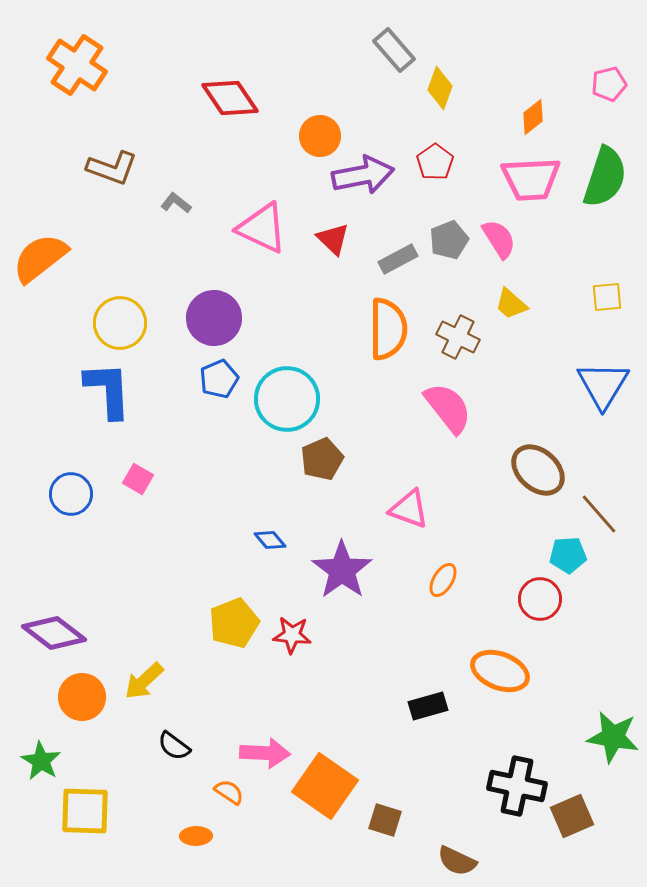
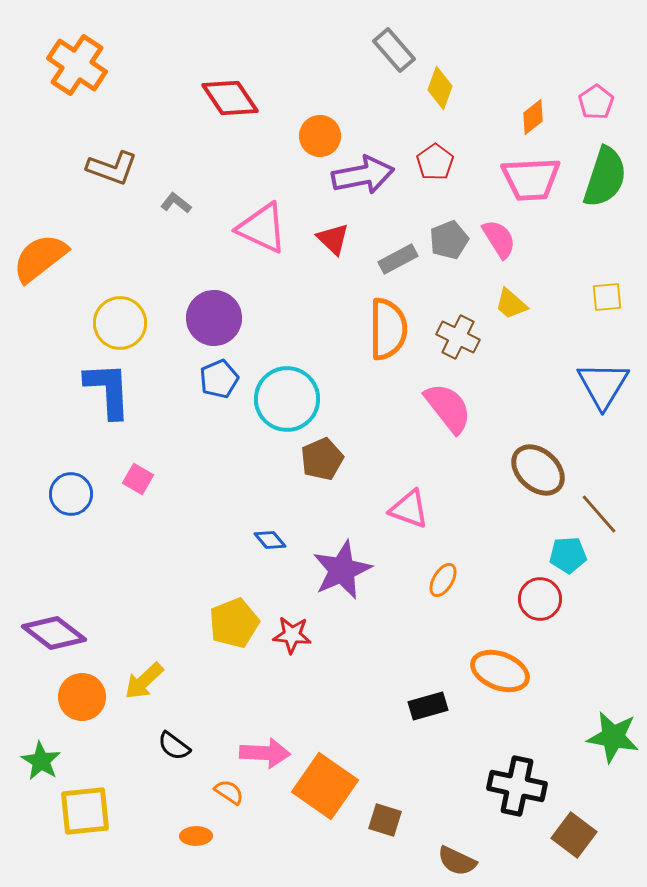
pink pentagon at (609, 84): moved 13 px left, 18 px down; rotated 20 degrees counterclockwise
purple star at (342, 570): rotated 12 degrees clockwise
yellow square at (85, 811): rotated 8 degrees counterclockwise
brown square at (572, 816): moved 2 px right, 19 px down; rotated 30 degrees counterclockwise
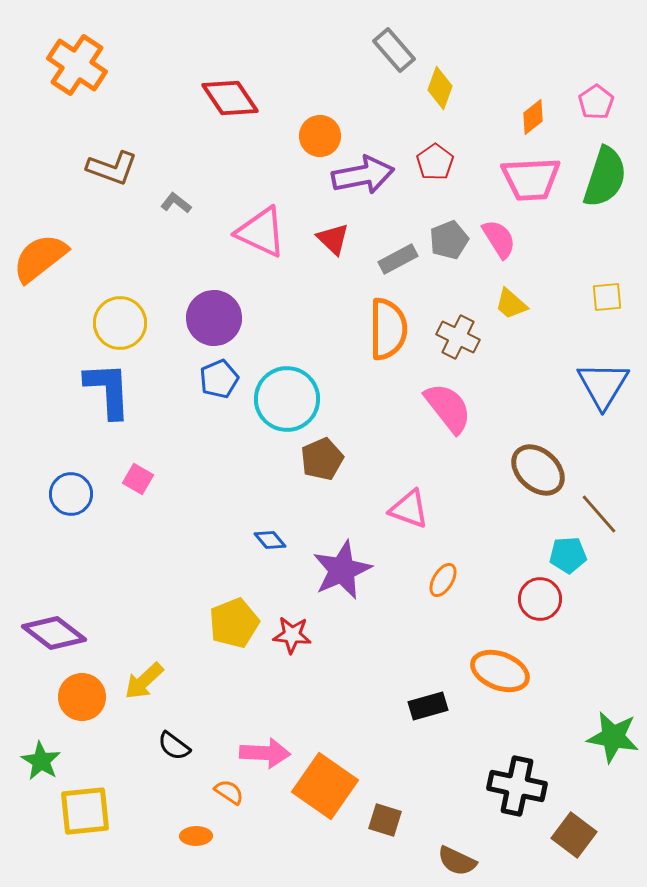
pink triangle at (262, 228): moved 1 px left, 4 px down
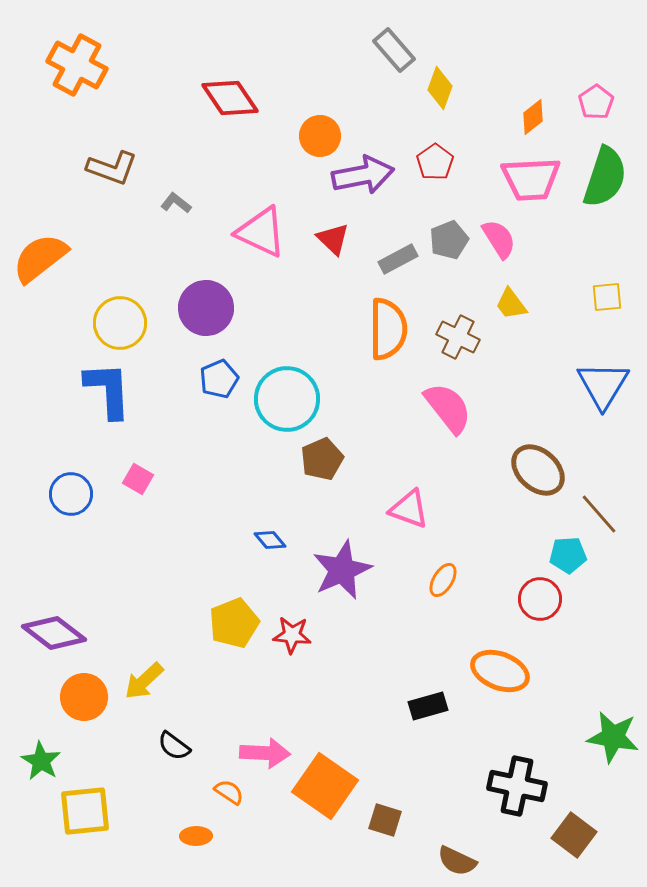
orange cross at (77, 65): rotated 6 degrees counterclockwise
yellow trapezoid at (511, 304): rotated 12 degrees clockwise
purple circle at (214, 318): moved 8 px left, 10 px up
orange circle at (82, 697): moved 2 px right
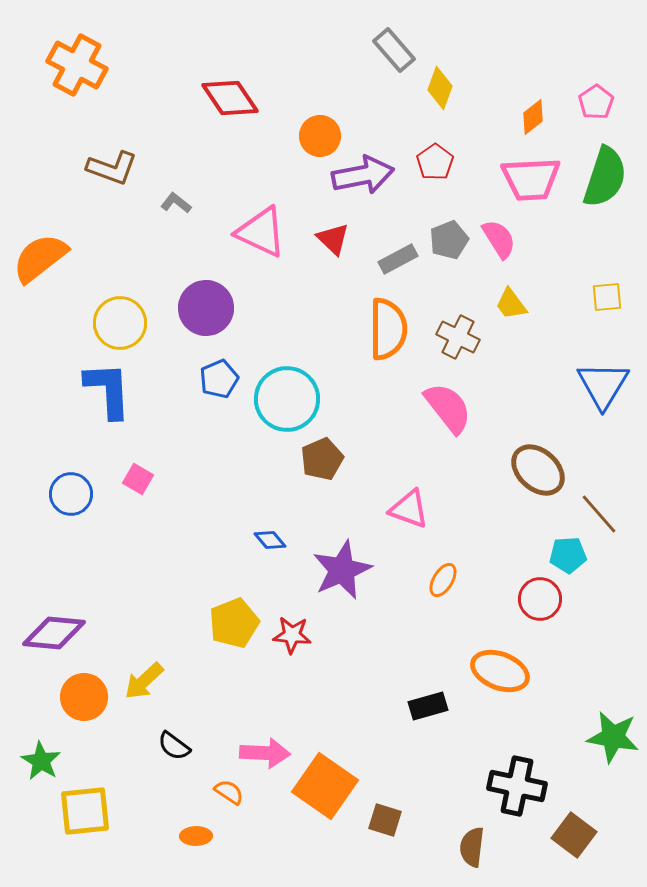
purple diamond at (54, 633): rotated 32 degrees counterclockwise
brown semicircle at (457, 861): moved 15 px right, 14 px up; rotated 72 degrees clockwise
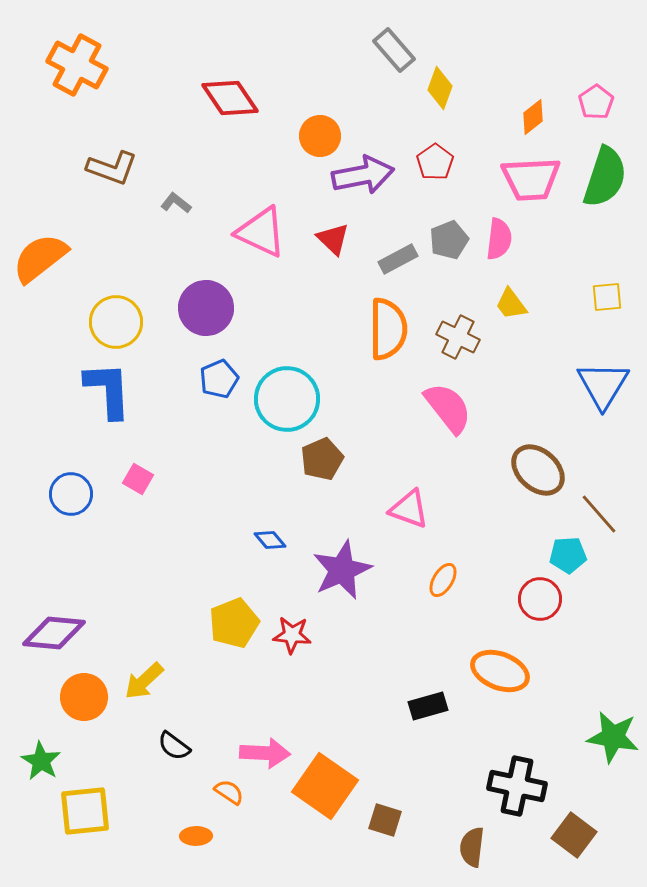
pink semicircle at (499, 239): rotated 39 degrees clockwise
yellow circle at (120, 323): moved 4 px left, 1 px up
